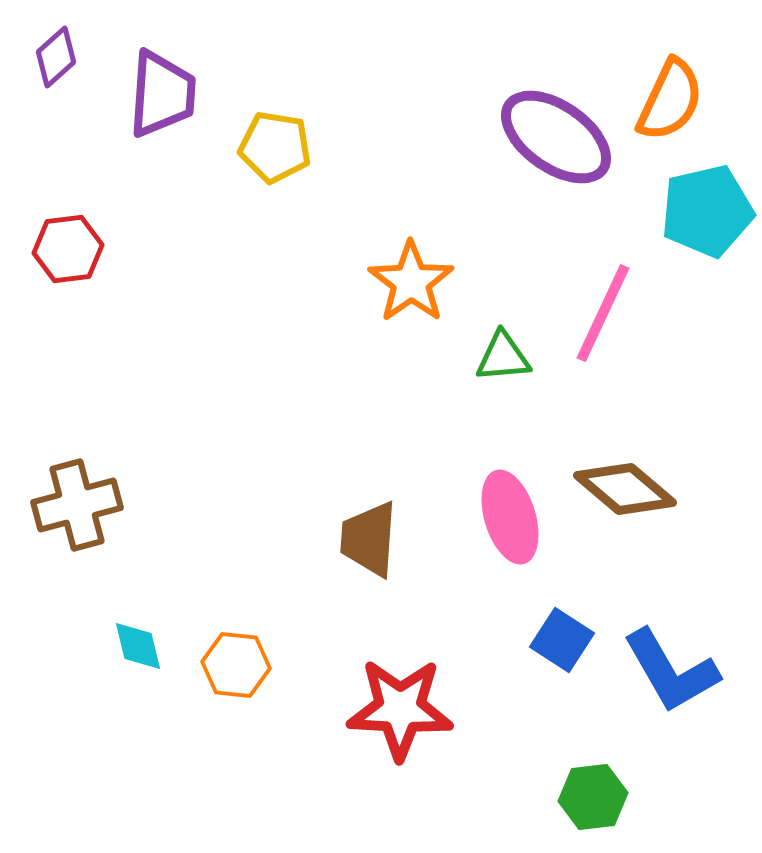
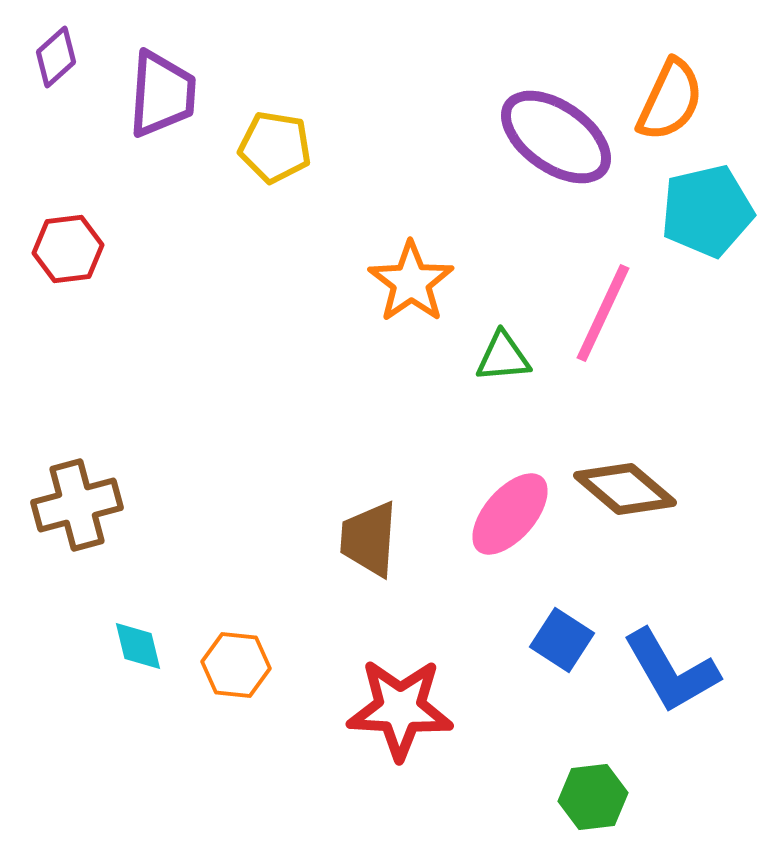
pink ellipse: moved 3 px up; rotated 58 degrees clockwise
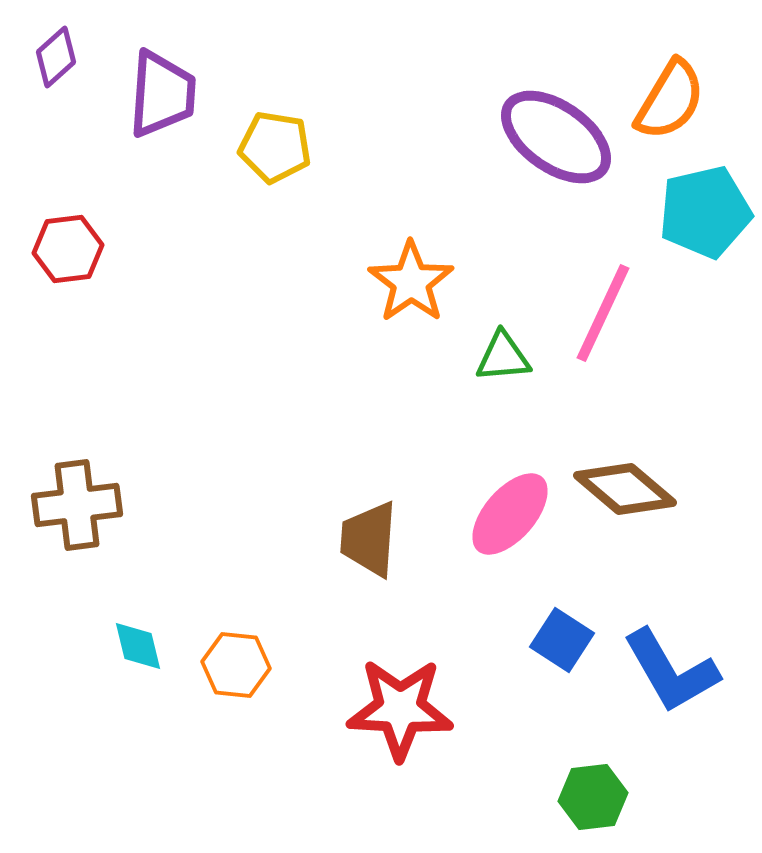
orange semicircle: rotated 6 degrees clockwise
cyan pentagon: moved 2 px left, 1 px down
brown cross: rotated 8 degrees clockwise
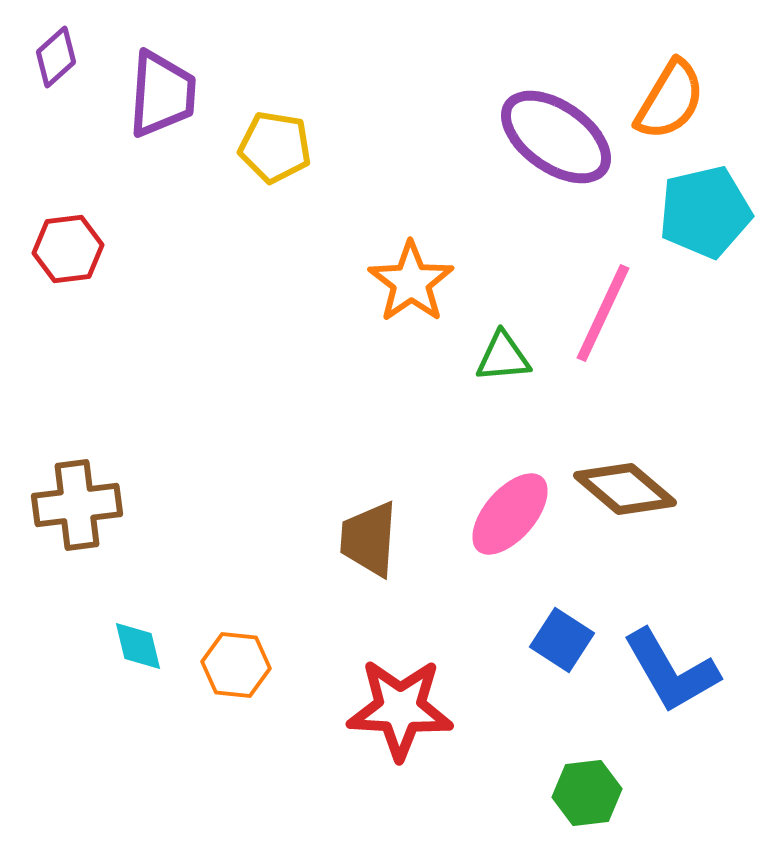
green hexagon: moved 6 px left, 4 px up
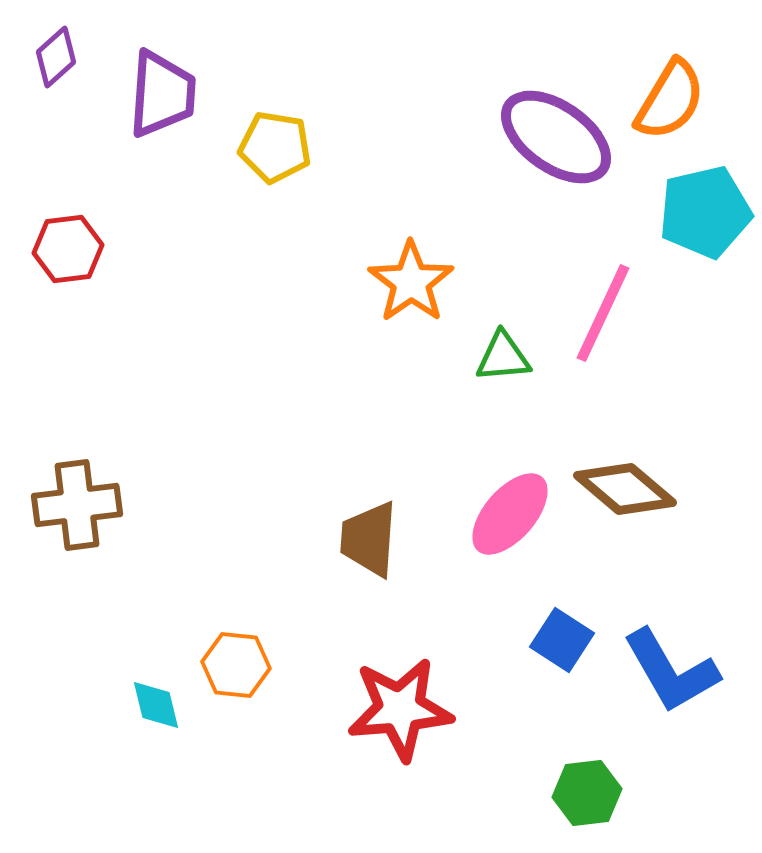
cyan diamond: moved 18 px right, 59 px down
red star: rotated 8 degrees counterclockwise
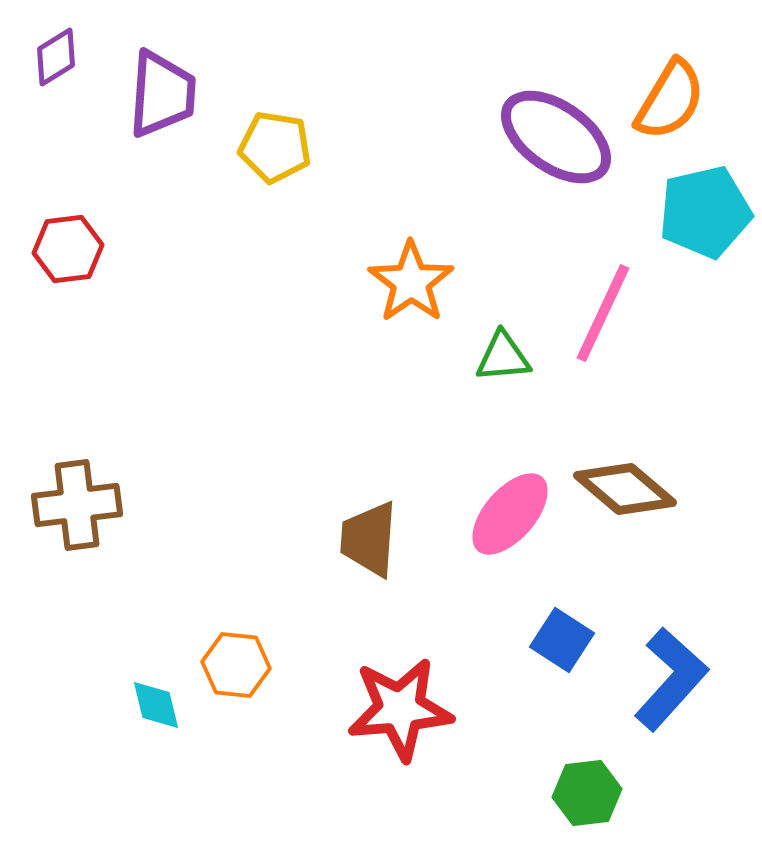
purple diamond: rotated 10 degrees clockwise
blue L-shape: moved 8 px down; rotated 108 degrees counterclockwise
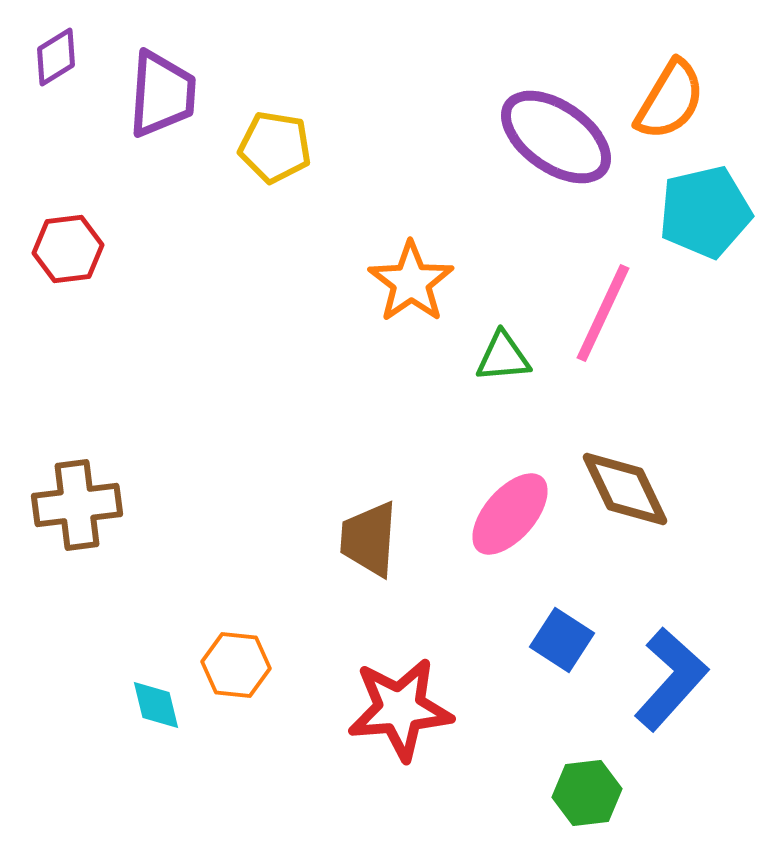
brown diamond: rotated 24 degrees clockwise
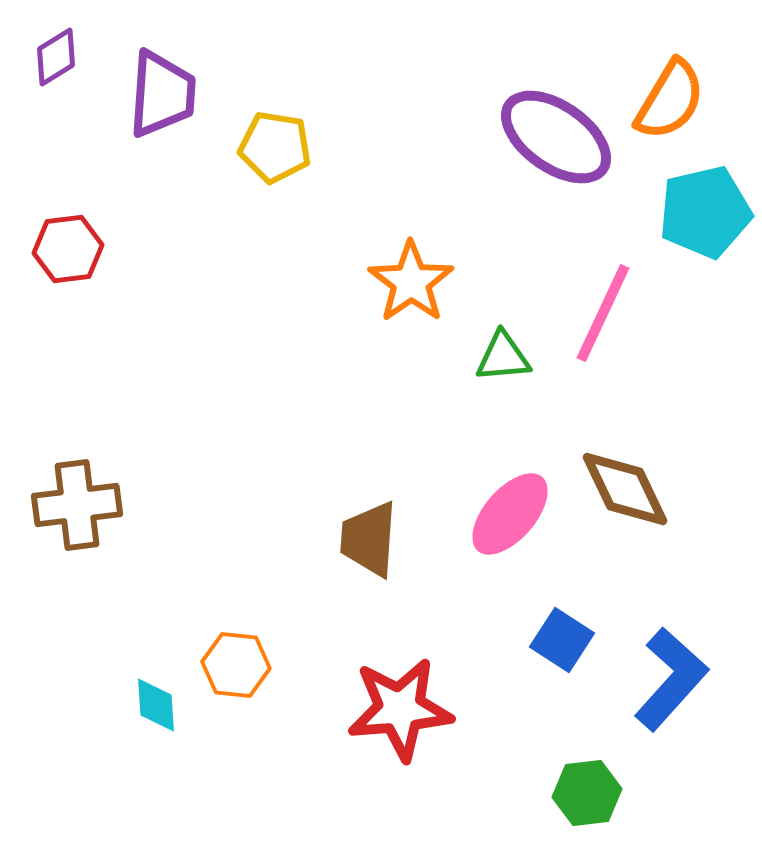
cyan diamond: rotated 10 degrees clockwise
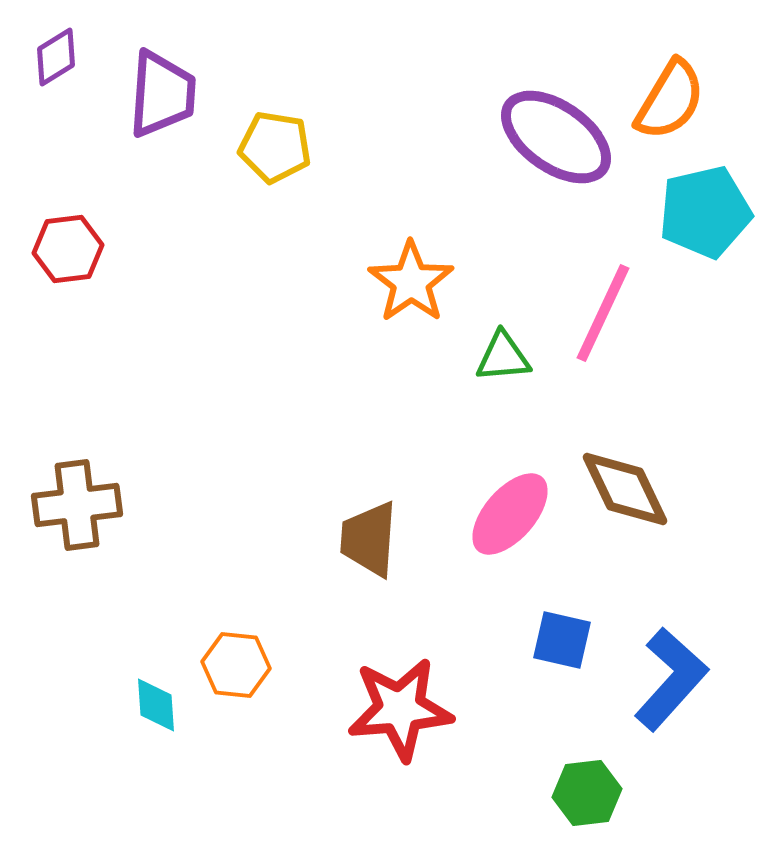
blue square: rotated 20 degrees counterclockwise
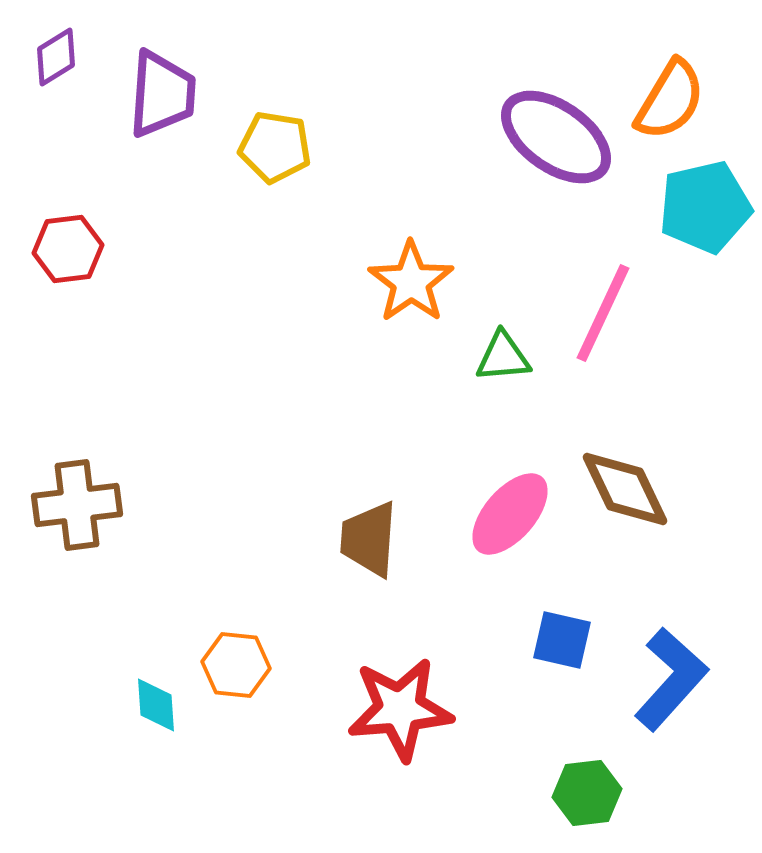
cyan pentagon: moved 5 px up
